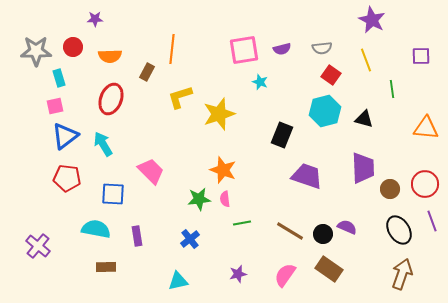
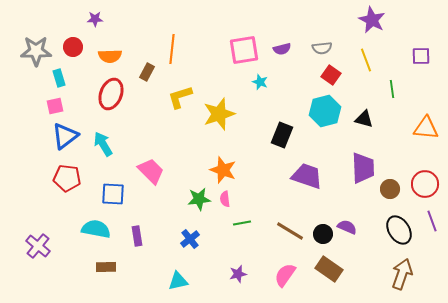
red ellipse at (111, 99): moved 5 px up
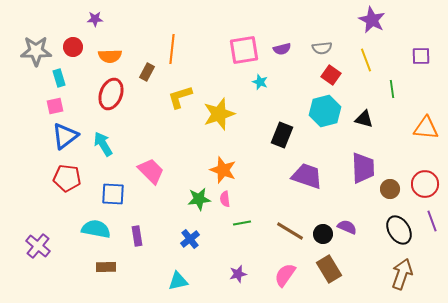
brown rectangle at (329, 269): rotated 24 degrees clockwise
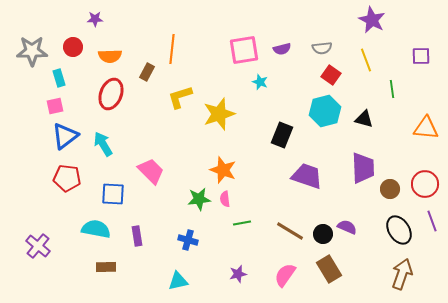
gray star at (36, 51): moved 4 px left
blue cross at (190, 239): moved 2 px left, 1 px down; rotated 36 degrees counterclockwise
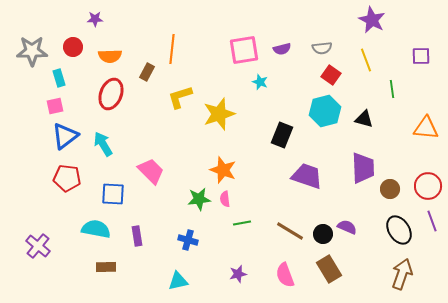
red circle at (425, 184): moved 3 px right, 2 px down
pink semicircle at (285, 275): rotated 55 degrees counterclockwise
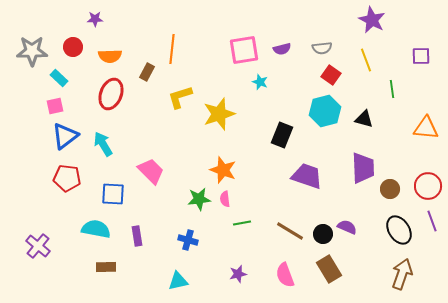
cyan rectangle at (59, 78): rotated 30 degrees counterclockwise
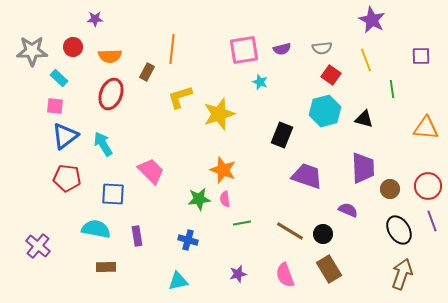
pink square at (55, 106): rotated 18 degrees clockwise
purple semicircle at (347, 227): moved 1 px right, 17 px up
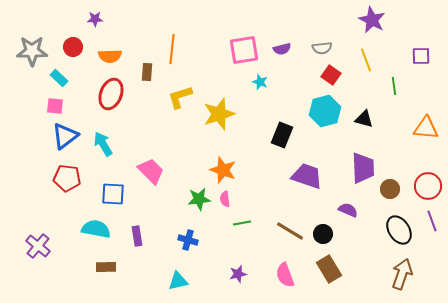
brown rectangle at (147, 72): rotated 24 degrees counterclockwise
green line at (392, 89): moved 2 px right, 3 px up
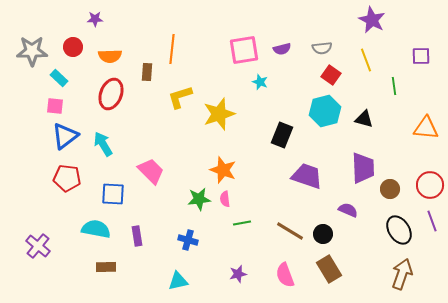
red circle at (428, 186): moved 2 px right, 1 px up
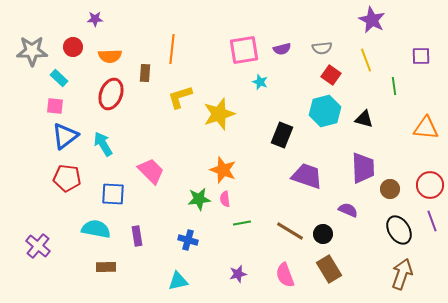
brown rectangle at (147, 72): moved 2 px left, 1 px down
